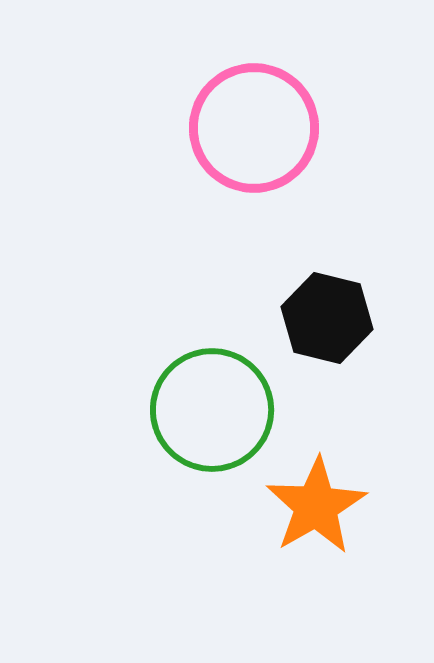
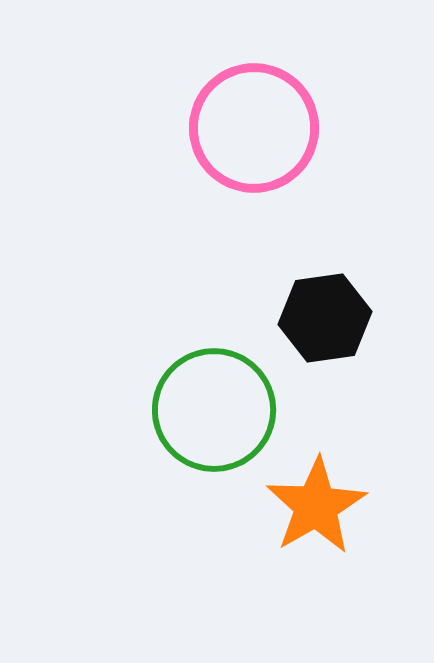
black hexagon: moved 2 px left; rotated 22 degrees counterclockwise
green circle: moved 2 px right
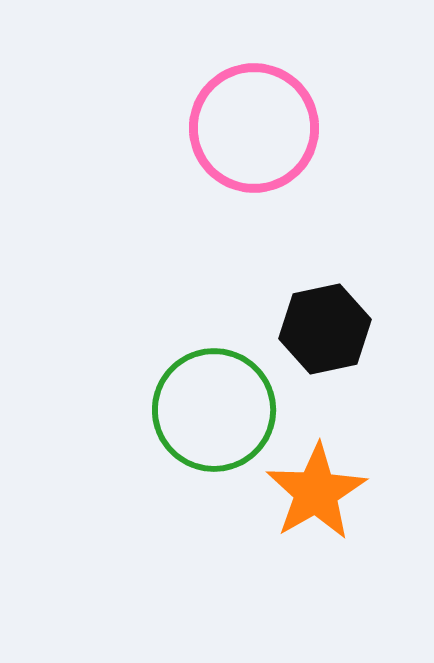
black hexagon: moved 11 px down; rotated 4 degrees counterclockwise
orange star: moved 14 px up
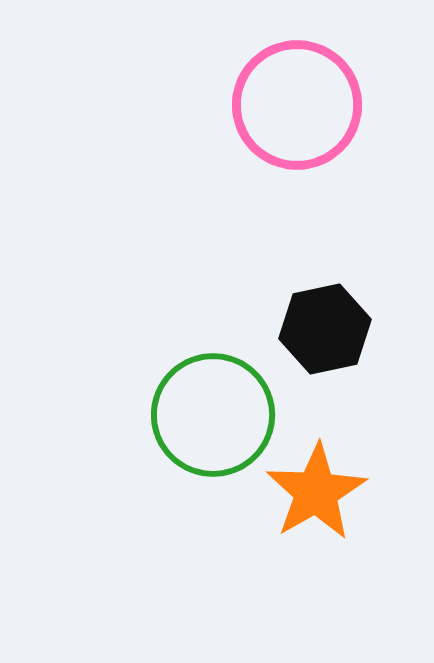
pink circle: moved 43 px right, 23 px up
green circle: moved 1 px left, 5 px down
